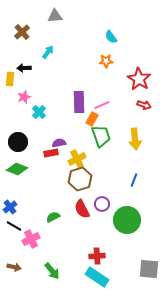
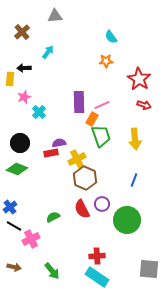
black circle: moved 2 px right, 1 px down
brown hexagon: moved 5 px right, 1 px up; rotated 20 degrees counterclockwise
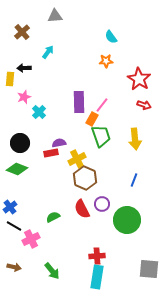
pink line: rotated 28 degrees counterclockwise
cyan rectangle: rotated 65 degrees clockwise
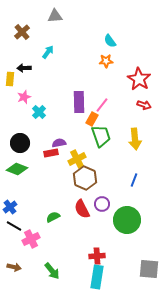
cyan semicircle: moved 1 px left, 4 px down
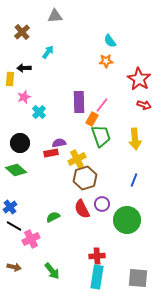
green diamond: moved 1 px left, 1 px down; rotated 20 degrees clockwise
brown hexagon: rotated 20 degrees clockwise
gray square: moved 11 px left, 9 px down
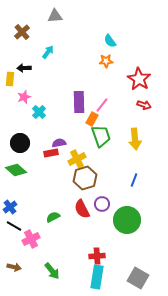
gray square: rotated 25 degrees clockwise
